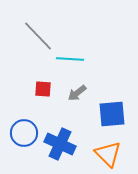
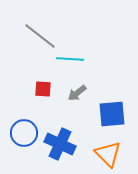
gray line: moved 2 px right; rotated 8 degrees counterclockwise
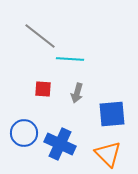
gray arrow: rotated 36 degrees counterclockwise
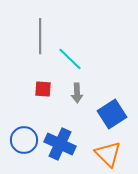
gray line: rotated 52 degrees clockwise
cyan line: rotated 40 degrees clockwise
gray arrow: rotated 18 degrees counterclockwise
blue square: rotated 28 degrees counterclockwise
blue circle: moved 7 px down
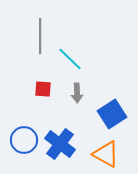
blue cross: rotated 12 degrees clockwise
orange triangle: moved 2 px left; rotated 16 degrees counterclockwise
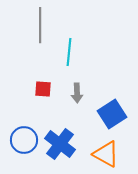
gray line: moved 11 px up
cyan line: moved 1 px left, 7 px up; rotated 52 degrees clockwise
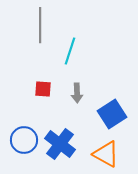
cyan line: moved 1 px right, 1 px up; rotated 12 degrees clockwise
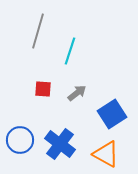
gray line: moved 2 px left, 6 px down; rotated 16 degrees clockwise
gray arrow: rotated 126 degrees counterclockwise
blue circle: moved 4 px left
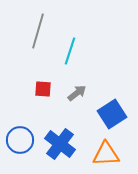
orange triangle: rotated 32 degrees counterclockwise
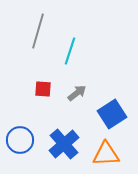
blue cross: moved 4 px right; rotated 12 degrees clockwise
